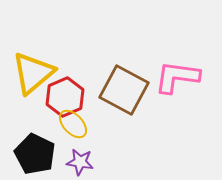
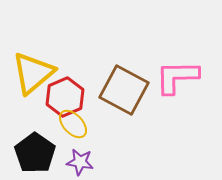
pink L-shape: rotated 9 degrees counterclockwise
black pentagon: moved 1 px up; rotated 9 degrees clockwise
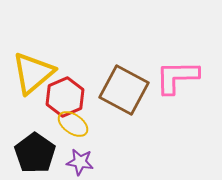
yellow ellipse: rotated 12 degrees counterclockwise
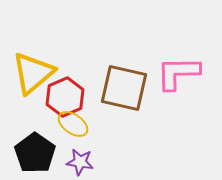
pink L-shape: moved 1 px right, 4 px up
brown square: moved 2 px up; rotated 15 degrees counterclockwise
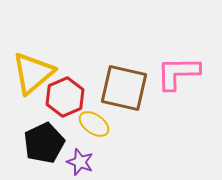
yellow ellipse: moved 21 px right
black pentagon: moved 9 px right, 10 px up; rotated 12 degrees clockwise
purple star: rotated 12 degrees clockwise
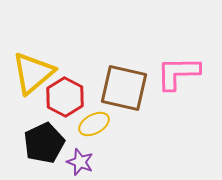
red hexagon: rotated 9 degrees counterclockwise
yellow ellipse: rotated 64 degrees counterclockwise
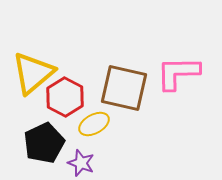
purple star: moved 1 px right, 1 px down
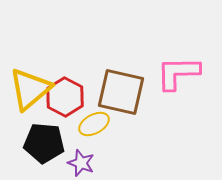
yellow triangle: moved 3 px left, 16 px down
brown square: moved 3 px left, 4 px down
black pentagon: rotated 30 degrees clockwise
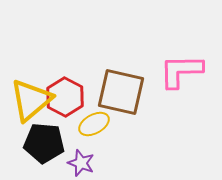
pink L-shape: moved 3 px right, 2 px up
yellow triangle: moved 1 px right, 11 px down
